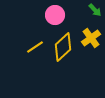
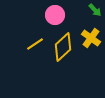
yellow cross: rotated 18 degrees counterclockwise
yellow line: moved 3 px up
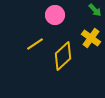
yellow diamond: moved 9 px down
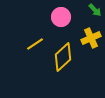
pink circle: moved 6 px right, 2 px down
yellow cross: rotated 30 degrees clockwise
yellow diamond: moved 1 px down
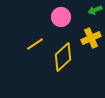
green arrow: rotated 112 degrees clockwise
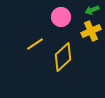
green arrow: moved 3 px left
yellow cross: moved 7 px up
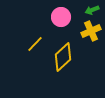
yellow line: rotated 12 degrees counterclockwise
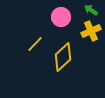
green arrow: moved 1 px left; rotated 56 degrees clockwise
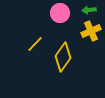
green arrow: moved 2 px left; rotated 40 degrees counterclockwise
pink circle: moved 1 px left, 4 px up
yellow diamond: rotated 12 degrees counterclockwise
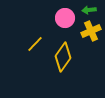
pink circle: moved 5 px right, 5 px down
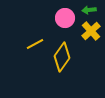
yellow cross: rotated 18 degrees counterclockwise
yellow line: rotated 18 degrees clockwise
yellow diamond: moved 1 px left
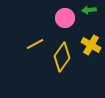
yellow cross: moved 14 px down; rotated 18 degrees counterclockwise
